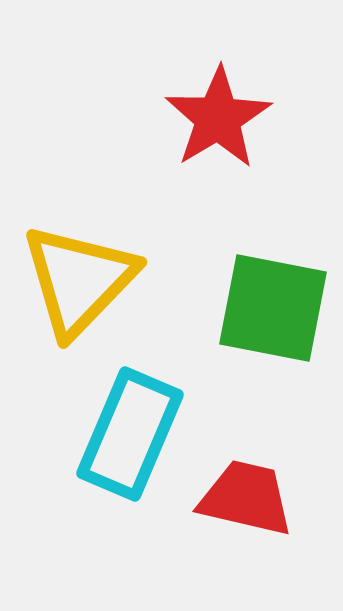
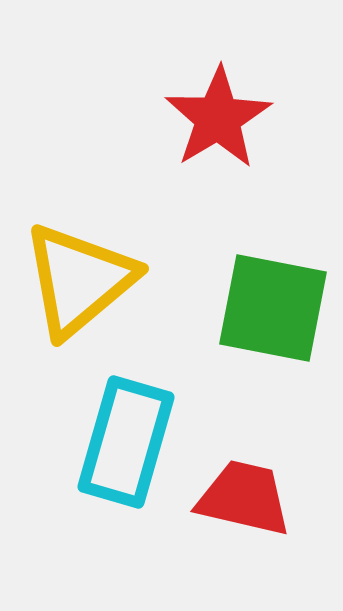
yellow triangle: rotated 6 degrees clockwise
cyan rectangle: moved 4 px left, 8 px down; rotated 7 degrees counterclockwise
red trapezoid: moved 2 px left
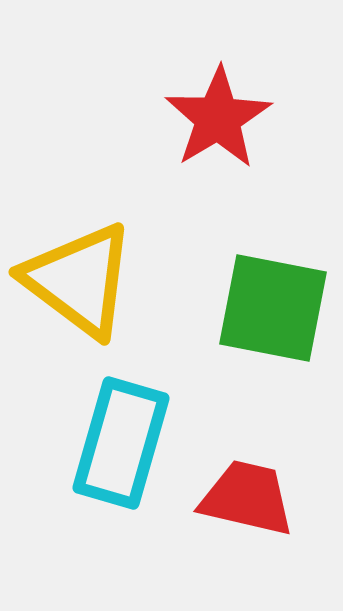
yellow triangle: rotated 43 degrees counterclockwise
cyan rectangle: moved 5 px left, 1 px down
red trapezoid: moved 3 px right
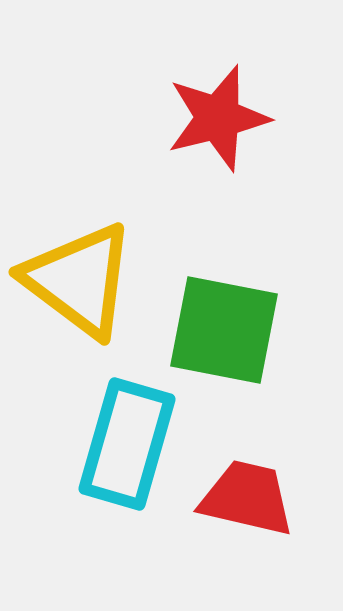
red star: rotated 17 degrees clockwise
green square: moved 49 px left, 22 px down
cyan rectangle: moved 6 px right, 1 px down
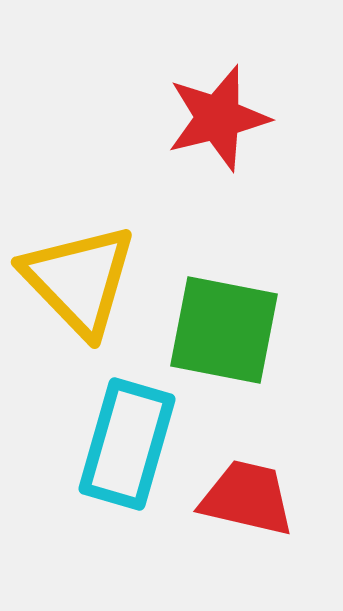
yellow triangle: rotated 9 degrees clockwise
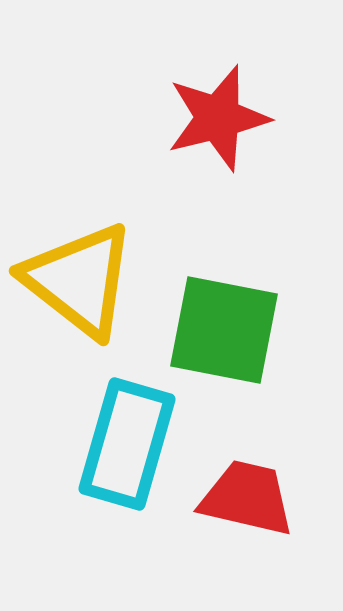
yellow triangle: rotated 8 degrees counterclockwise
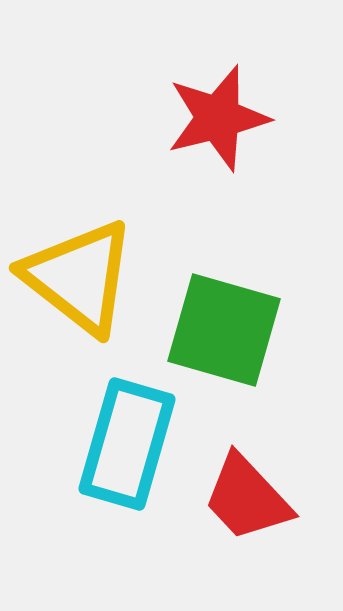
yellow triangle: moved 3 px up
green square: rotated 5 degrees clockwise
red trapezoid: rotated 146 degrees counterclockwise
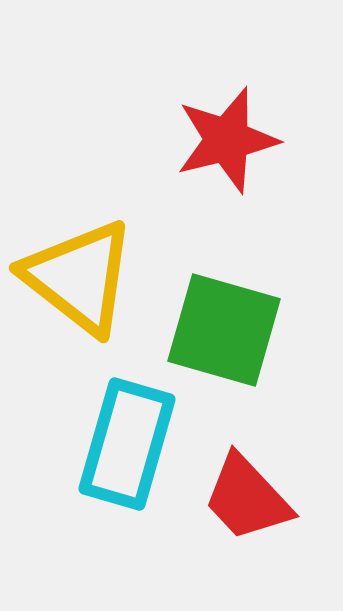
red star: moved 9 px right, 22 px down
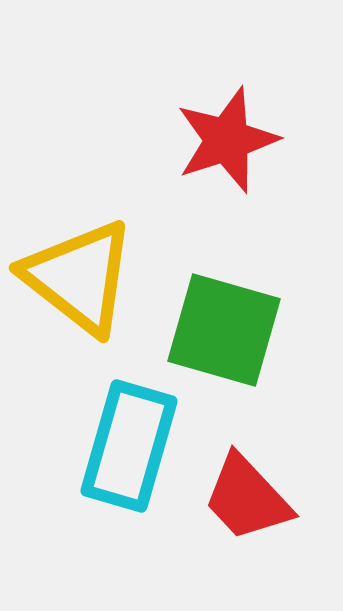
red star: rotated 4 degrees counterclockwise
cyan rectangle: moved 2 px right, 2 px down
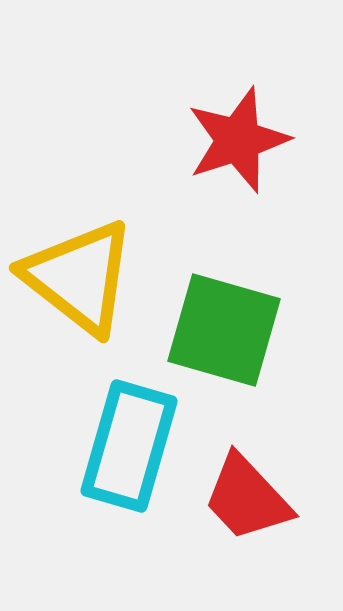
red star: moved 11 px right
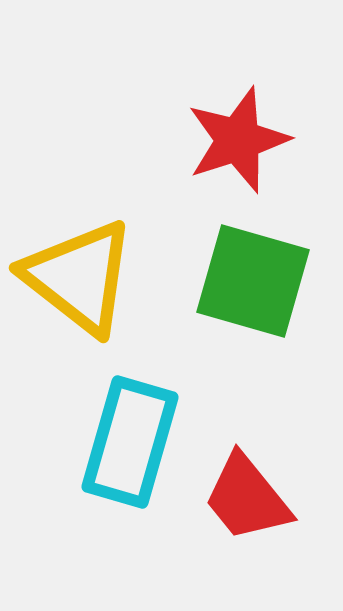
green square: moved 29 px right, 49 px up
cyan rectangle: moved 1 px right, 4 px up
red trapezoid: rotated 4 degrees clockwise
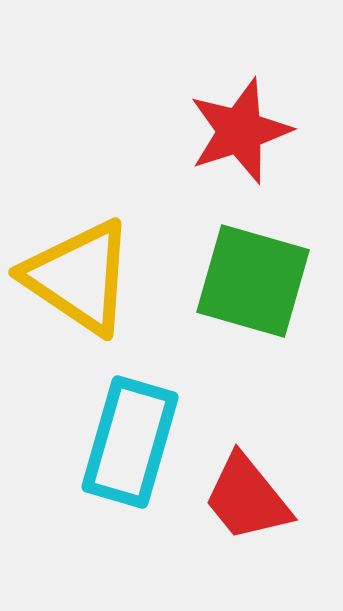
red star: moved 2 px right, 9 px up
yellow triangle: rotated 4 degrees counterclockwise
